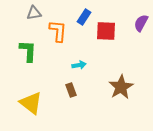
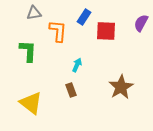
cyan arrow: moved 2 px left; rotated 56 degrees counterclockwise
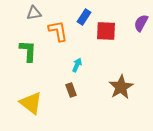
orange L-shape: rotated 15 degrees counterclockwise
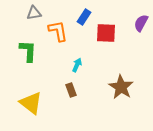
red square: moved 2 px down
brown star: rotated 10 degrees counterclockwise
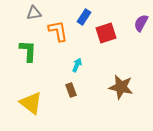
red square: rotated 20 degrees counterclockwise
brown star: rotated 20 degrees counterclockwise
